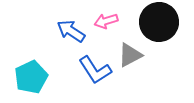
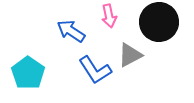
pink arrow: moved 3 px right, 5 px up; rotated 85 degrees counterclockwise
cyan pentagon: moved 3 px left, 4 px up; rotated 12 degrees counterclockwise
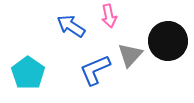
black circle: moved 9 px right, 19 px down
blue arrow: moved 5 px up
gray triangle: rotated 20 degrees counterclockwise
blue L-shape: rotated 100 degrees clockwise
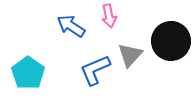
black circle: moved 3 px right
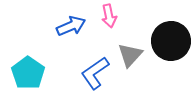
blue arrow: rotated 124 degrees clockwise
blue L-shape: moved 3 px down; rotated 12 degrees counterclockwise
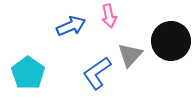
blue L-shape: moved 2 px right
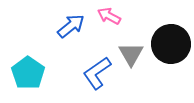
pink arrow: rotated 130 degrees clockwise
blue arrow: rotated 16 degrees counterclockwise
black circle: moved 3 px down
gray triangle: moved 1 px right, 1 px up; rotated 12 degrees counterclockwise
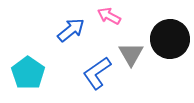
blue arrow: moved 4 px down
black circle: moved 1 px left, 5 px up
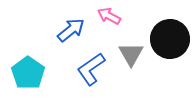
blue L-shape: moved 6 px left, 4 px up
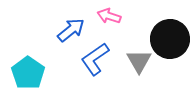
pink arrow: rotated 10 degrees counterclockwise
gray triangle: moved 8 px right, 7 px down
blue L-shape: moved 4 px right, 10 px up
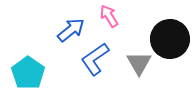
pink arrow: rotated 40 degrees clockwise
gray triangle: moved 2 px down
